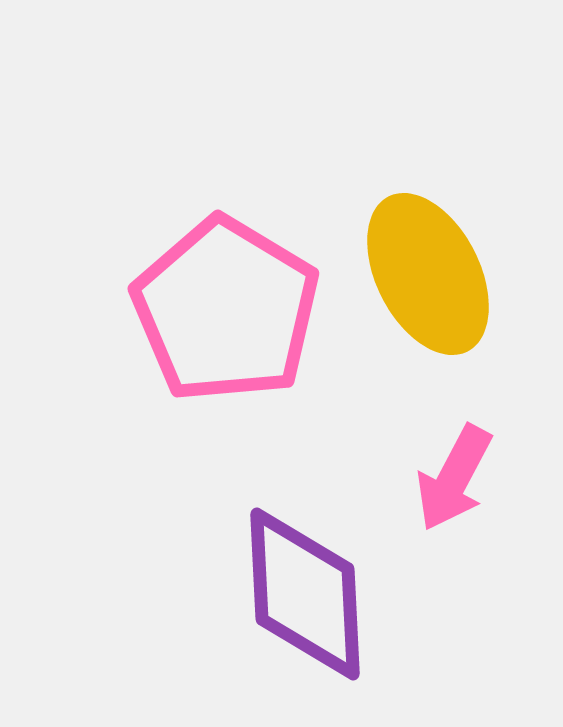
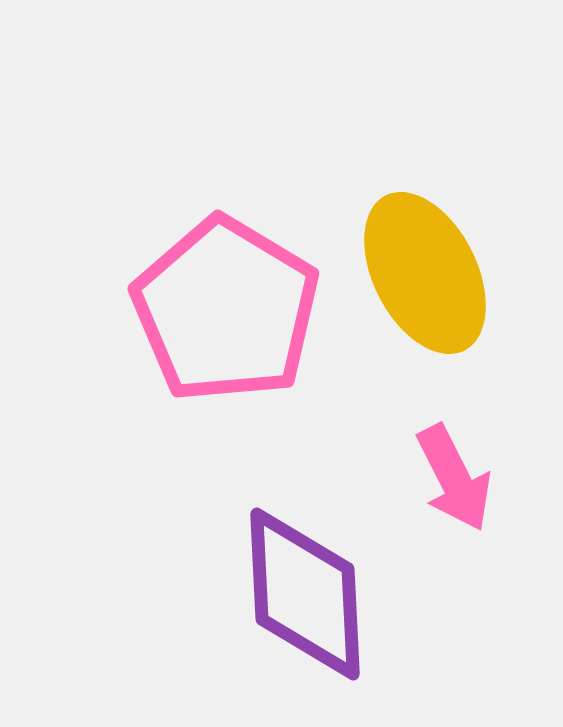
yellow ellipse: moved 3 px left, 1 px up
pink arrow: rotated 55 degrees counterclockwise
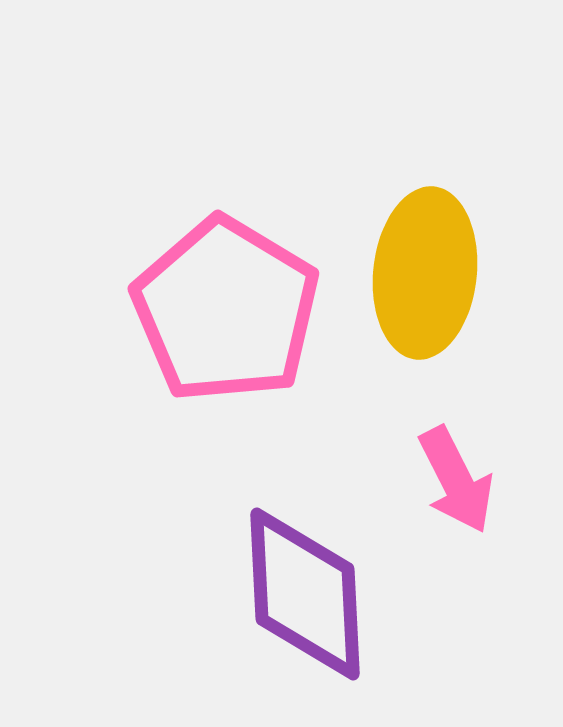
yellow ellipse: rotated 33 degrees clockwise
pink arrow: moved 2 px right, 2 px down
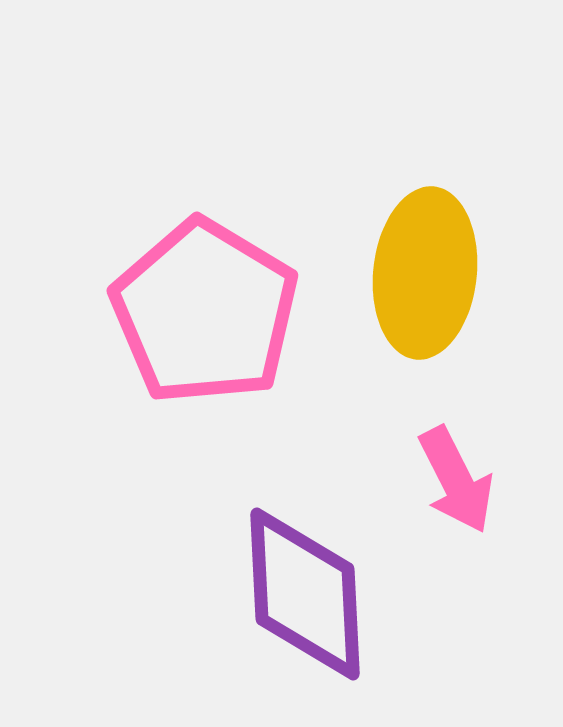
pink pentagon: moved 21 px left, 2 px down
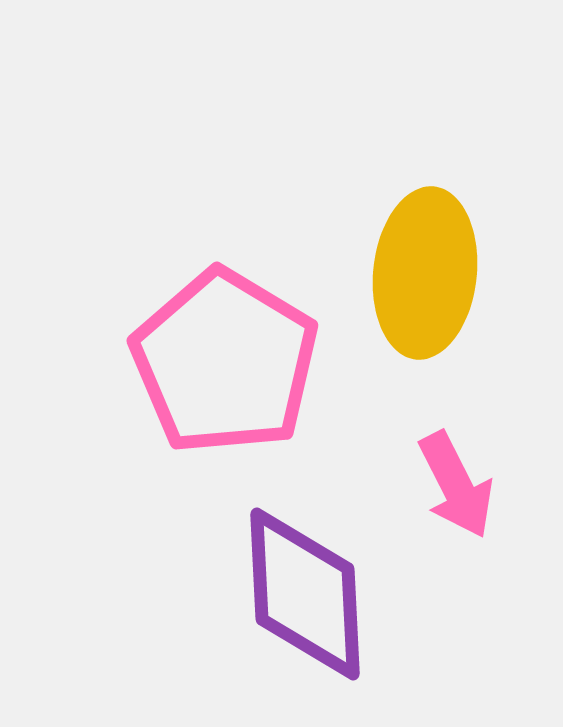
pink pentagon: moved 20 px right, 50 px down
pink arrow: moved 5 px down
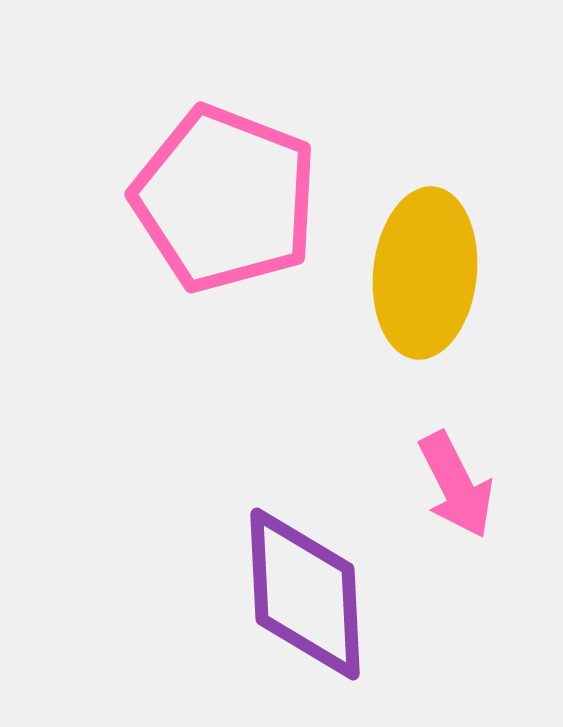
pink pentagon: moved 163 px up; rotated 10 degrees counterclockwise
